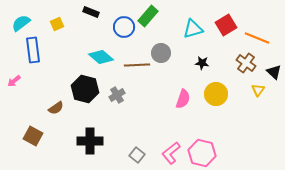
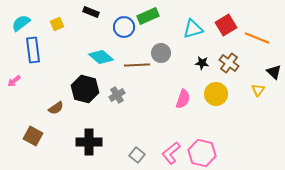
green rectangle: rotated 25 degrees clockwise
brown cross: moved 17 px left
black cross: moved 1 px left, 1 px down
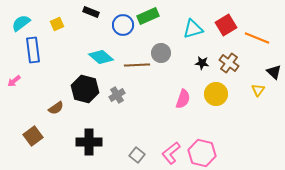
blue circle: moved 1 px left, 2 px up
brown square: rotated 24 degrees clockwise
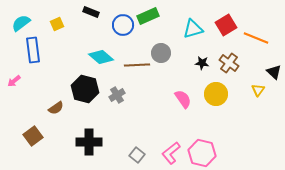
orange line: moved 1 px left
pink semicircle: rotated 54 degrees counterclockwise
